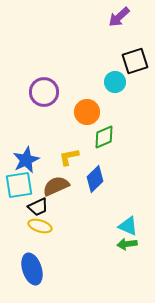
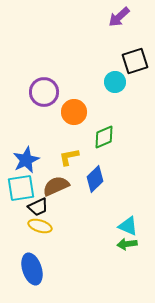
orange circle: moved 13 px left
cyan square: moved 2 px right, 3 px down
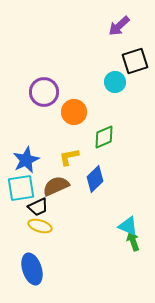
purple arrow: moved 9 px down
green arrow: moved 6 px right, 3 px up; rotated 78 degrees clockwise
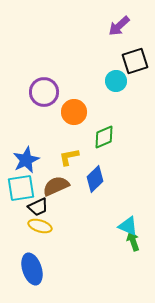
cyan circle: moved 1 px right, 1 px up
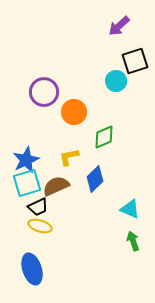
cyan square: moved 6 px right, 5 px up; rotated 8 degrees counterclockwise
cyan triangle: moved 2 px right, 17 px up
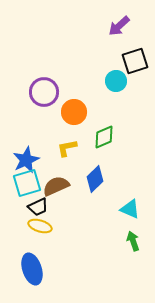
yellow L-shape: moved 2 px left, 9 px up
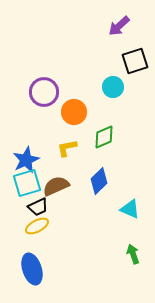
cyan circle: moved 3 px left, 6 px down
blue diamond: moved 4 px right, 2 px down
yellow ellipse: moved 3 px left; rotated 45 degrees counterclockwise
green arrow: moved 13 px down
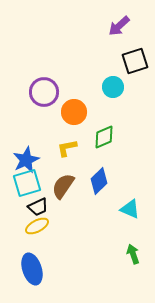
brown semicircle: moved 7 px right; rotated 32 degrees counterclockwise
